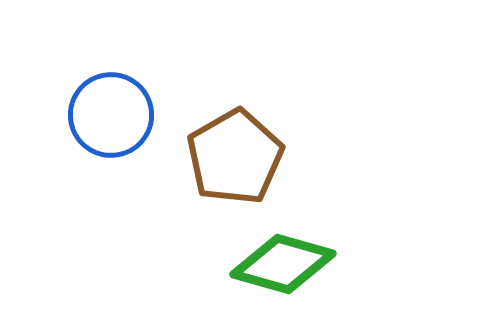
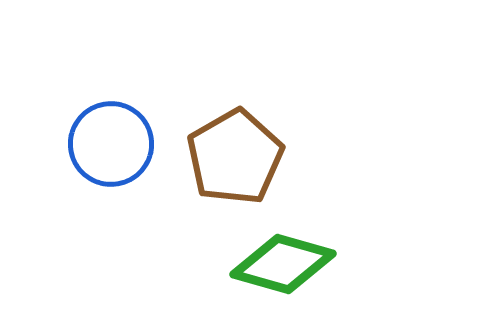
blue circle: moved 29 px down
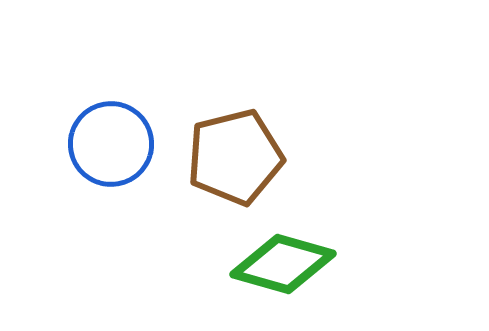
brown pentagon: rotated 16 degrees clockwise
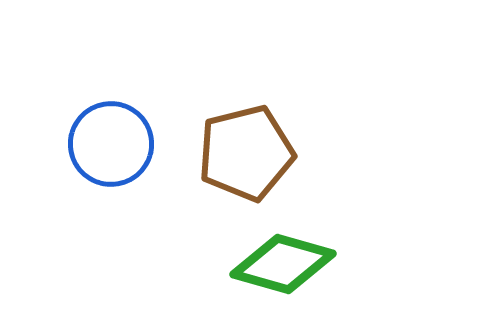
brown pentagon: moved 11 px right, 4 px up
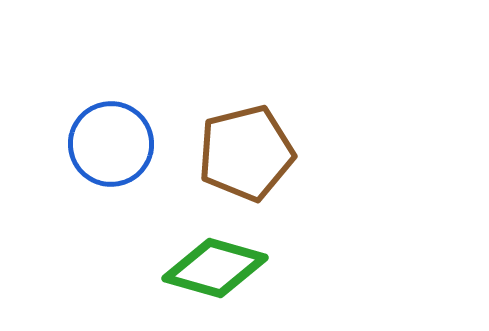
green diamond: moved 68 px left, 4 px down
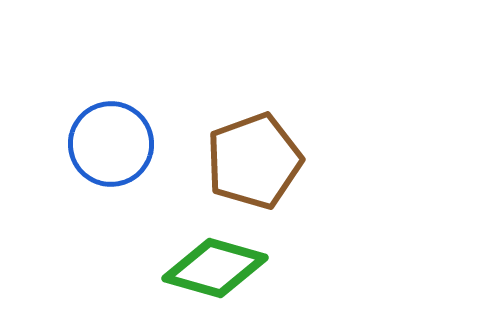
brown pentagon: moved 8 px right, 8 px down; rotated 6 degrees counterclockwise
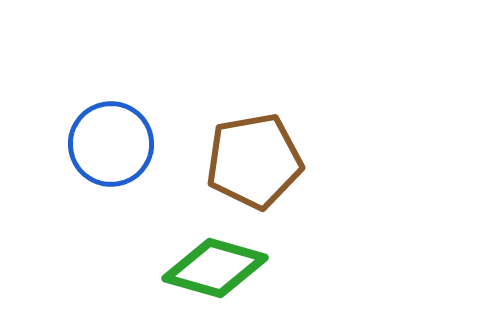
brown pentagon: rotated 10 degrees clockwise
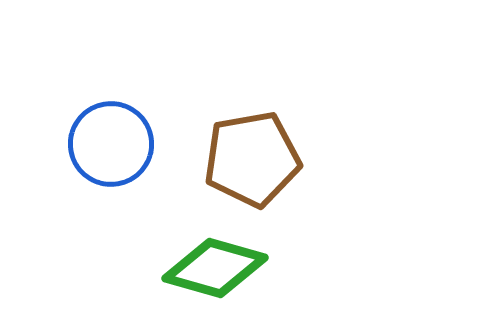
brown pentagon: moved 2 px left, 2 px up
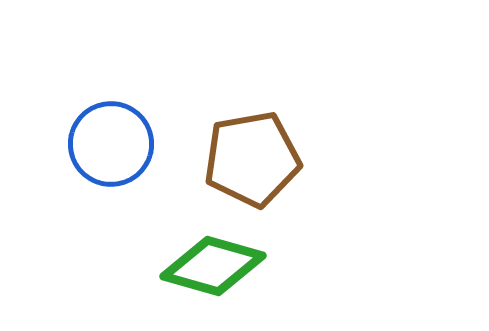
green diamond: moved 2 px left, 2 px up
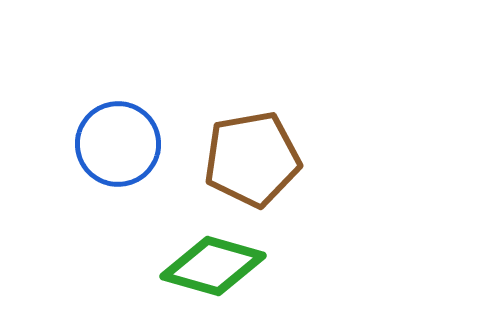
blue circle: moved 7 px right
